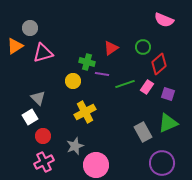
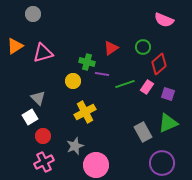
gray circle: moved 3 px right, 14 px up
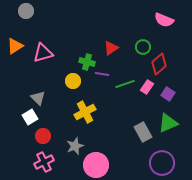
gray circle: moved 7 px left, 3 px up
purple square: rotated 16 degrees clockwise
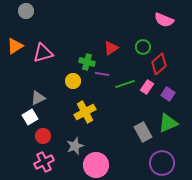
gray triangle: rotated 49 degrees clockwise
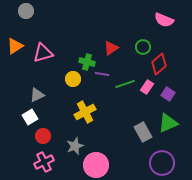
yellow circle: moved 2 px up
gray triangle: moved 1 px left, 3 px up
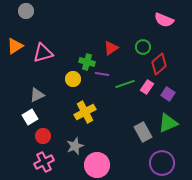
pink circle: moved 1 px right
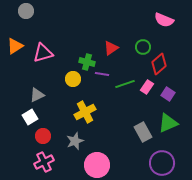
gray star: moved 5 px up
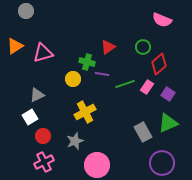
pink semicircle: moved 2 px left
red triangle: moved 3 px left, 1 px up
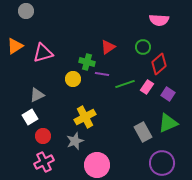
pink semicircle: moved 3 px left; rotated 18 degrees counterclockwise
yellow cross: moved 5 px down
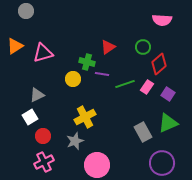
pink semicircle: moved 3 px right
